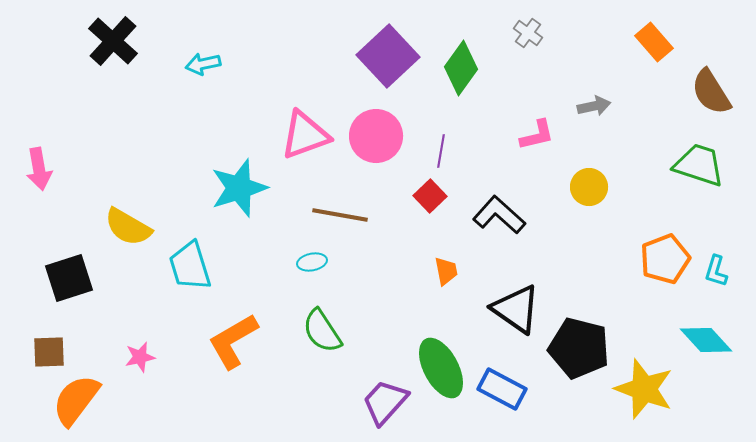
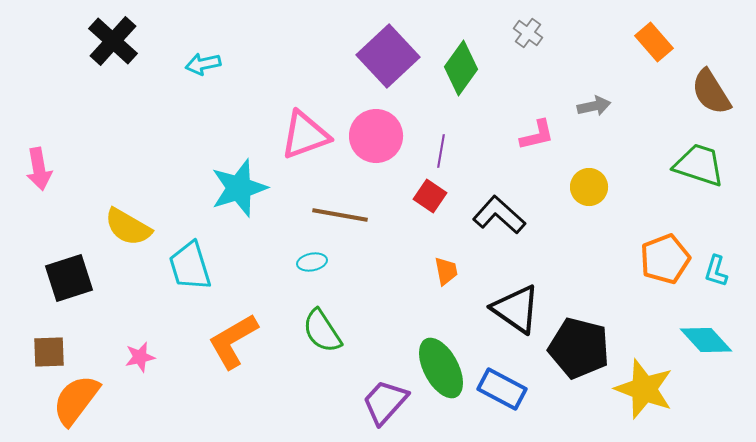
red square: rotated 12 degrees counterclockwise
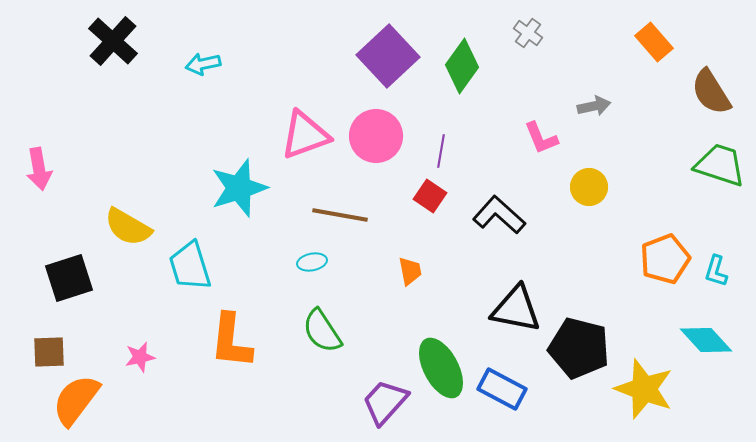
green diamond: moved 1 px right, 2 px up
pink L-shape: moved 4 px right, 3 px down; rotated 81 degrees clockwise
green trapezoid: moved 21 px right
orange trapezoid: moved 36 px left
black triangle: rotated 24 degrees counterclockwise
orange L-shape: moved 2 px left; rotated 54 degrees counterclockwise
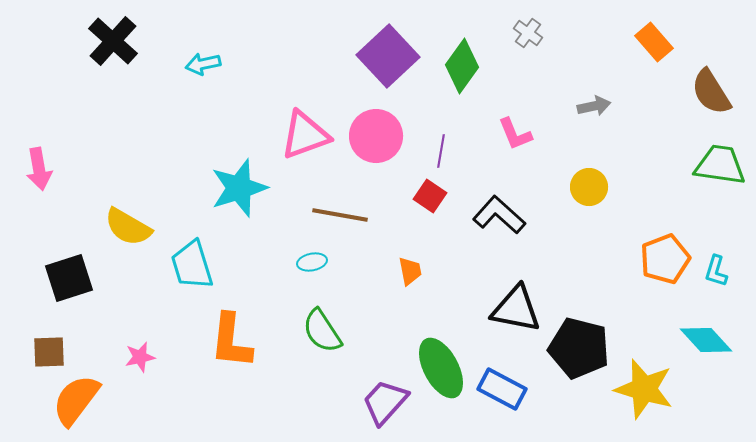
pink L-shape: moved 26 px left, 4 px up
green trapezoid: rotated 10 degrees counterclockwise
cyan trapezoid: moved 2 px right, 1 px up
yellow star: rotated 4 degrees counterclockwise
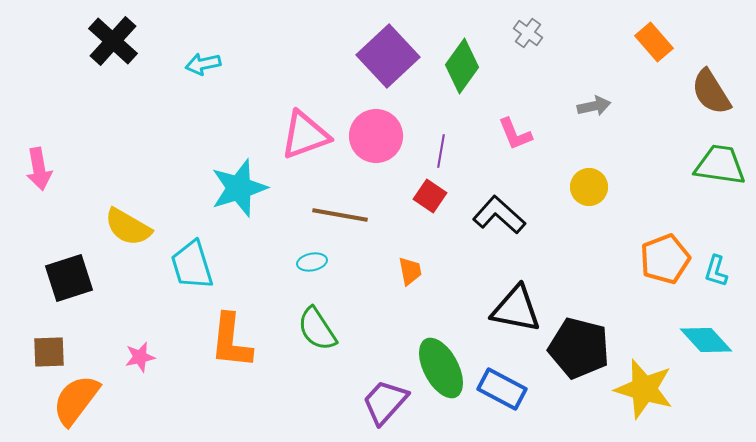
green semicircle: moved 5 px left, 2 px up
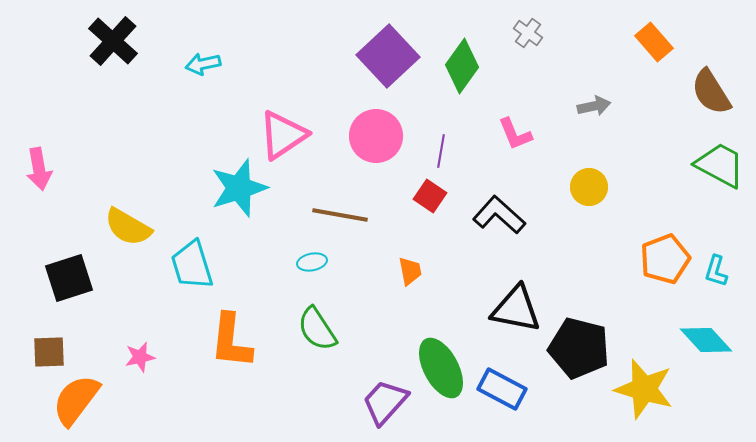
pink triangle: moved 22 px left; rotated 14 degrees counterclockwise
green trapezoid: rotated 20 degrees clockwise
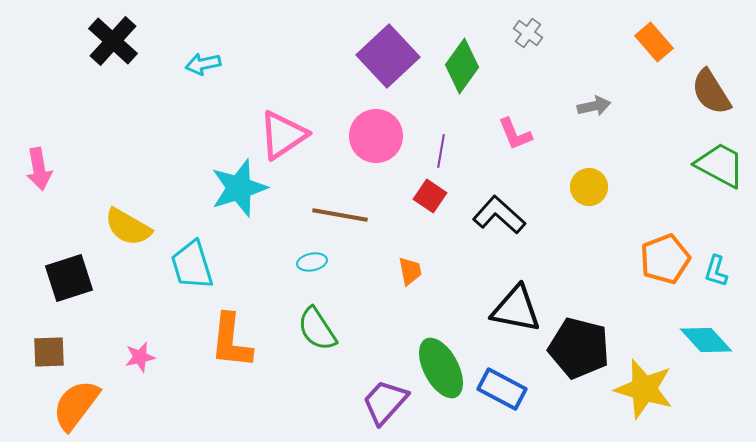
orange semicircle: moved 5 px down
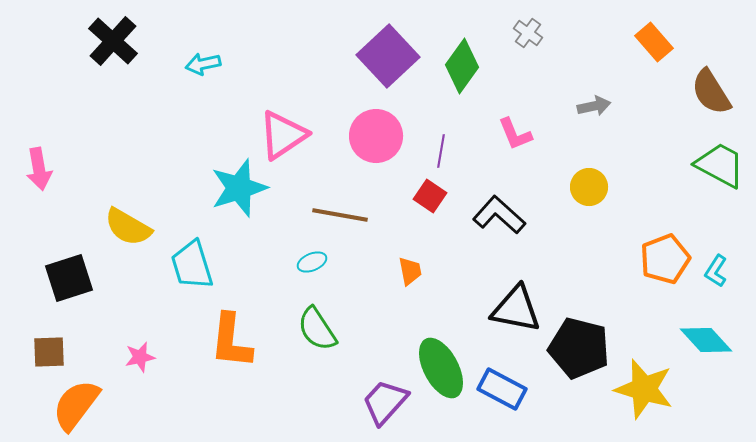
cyan ellipse: rotated 12 degrees counterclockwise
cyan L-shape: rotated 16 degrees clockwise
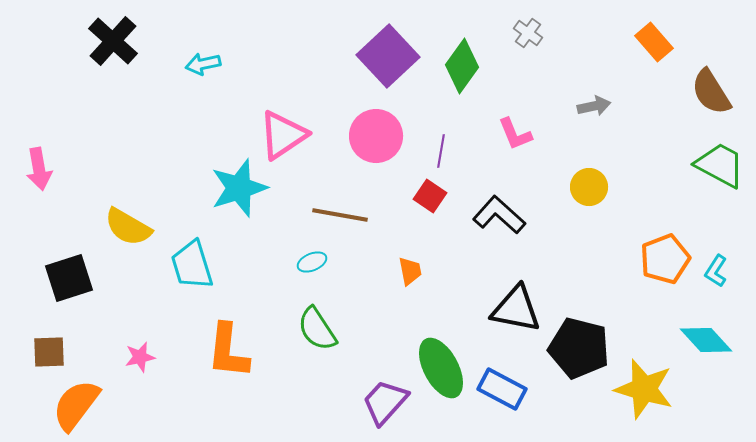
orange L-shape: moved 3 px left, 10 px down
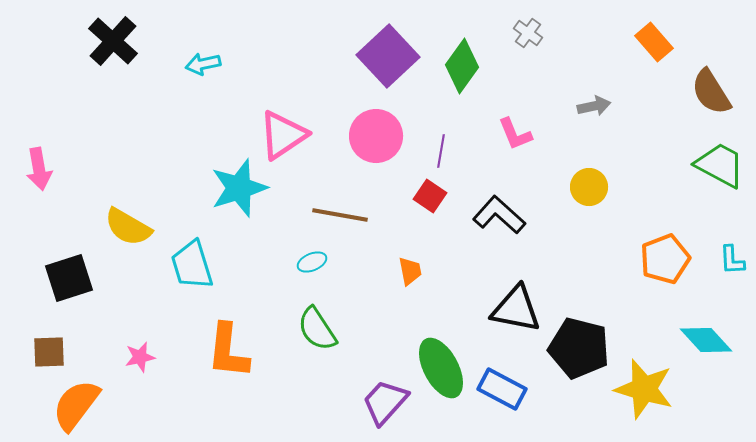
cyan L-shape: moved 16 px right, 11 px up; rotated 36 degrees counterclockwise
